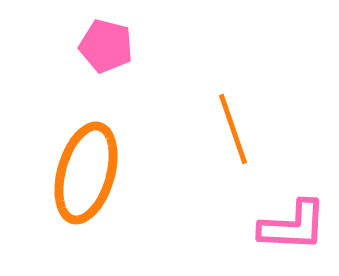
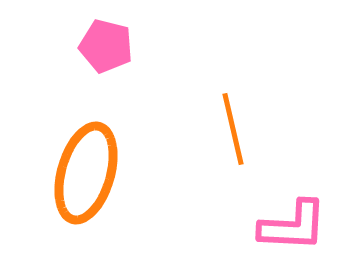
orange line: rotated 6 degrees clockwise
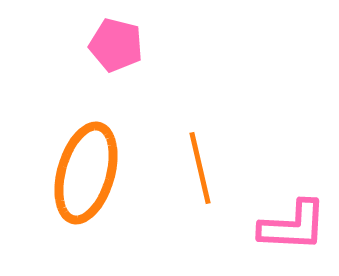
pink pentagon: moved 10 px right, 1 px up
orange line: moved 33 px left, 39 px down
